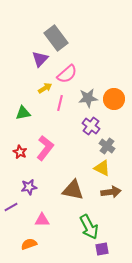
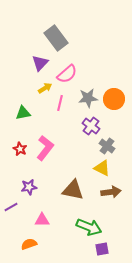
purple triangle: moved 4 px down
red star: moved 3 px up
green arrow: rotated 40 degrees counterclockwise
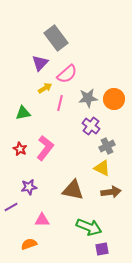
gray cross: rotated 28 degrees clockwise
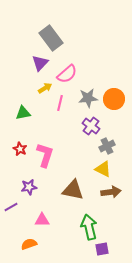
gray rectangle: moved 5 px left
pink L-shape: moved 7 px down; rotated 20 degrees counterclockwise
yellow triangle: moved 1 px right, 1 px down
green arrow: rotated 125 degrees counterclockwise
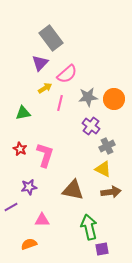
gray star: moved 1 px up
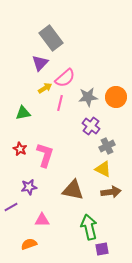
pink semicircle: moved 2 px left, 4 px down
orange circle: moved 2 px right, 2 px up
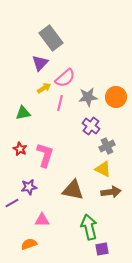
yellow arrow: moved 1 px left
purple line: moved 1 px right, 4 px up
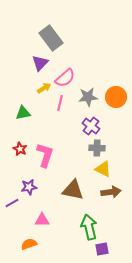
gray cross: moved 10 px left, 2 px down; rotated 28 degrees clockwise
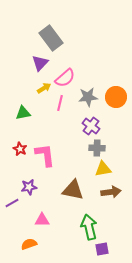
pink L-shape: rotated 25 degrees counterclockwise
yellow triangle: rotated 36 degrees counterclockwise
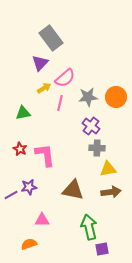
yellow triangle: moved 5 px right
purple line: moved 1 px left, 8 px up
